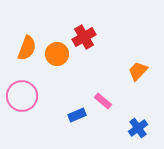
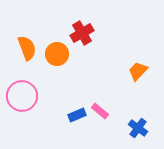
red cross: moved 2 px left, 4 px up
orange semicircle: rotated 40 degrees counterclockwise
pink rectangle: moved 3 px left, 10 px down
blue cross: rotated 18 degrees counterclockwise
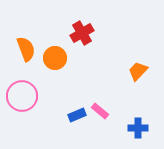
orange semicircle: moved 1 px left, 1 px down
orange circle: moved 2 px left, 4 px down
blue cross: rotated 36 degrees counterclockwise
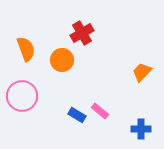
orange circle: moved 7 px right, 2 px down
orange trapezoid: moved 4 px right, 1 px down
blue rectangle: rotated 54 degrees clockwise
blue cross: moved 3 px right, 1 px down
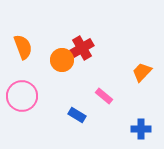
red cross: moved 15 px down
orange semicircle: moved 3 px left, 2 px up
pink rectangle: moved 4 px right, 15 px up
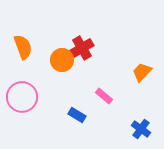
pink circle: moved 1 px down
blue cross: rotated 36 degrees clockwise
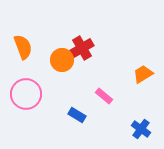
orange trapezoid: moved 1 px right, 2 px down; rotated 15 degrees clockwise
pink circle: moved 4 px right, 3 px up
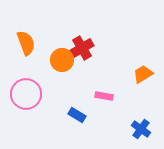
orange semicircle: moved 3 px right, 4 px up
pink rectangle: rotated 30 degrees counterclockwise
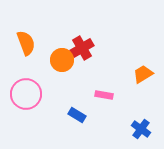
pink rectangle: moved 1 px up
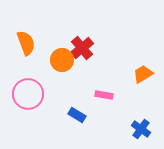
red cross: rotated 10 degrees counterclockwise
pink circle: moved 2 px right
